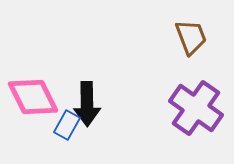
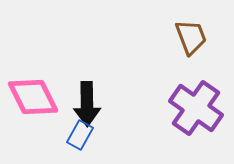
blue rectangle: moved 13 px right, 10 px down
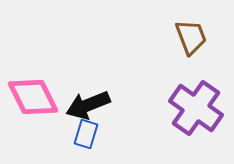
black arrow: moved 1 px right, 1 px down; rotated 69 degrees clockwise
blue rectangle: moved 6 px right, 1 px up; rotated 12 degrees counterclockwise
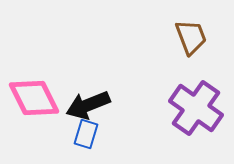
pink diamond: moved 1 px right, 1 px down
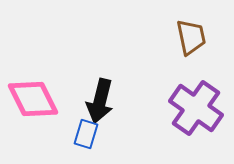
brown trapezoid: rotated 9 degrees clockwise
pink diamond: moved 1 px left, 1 px down
black arrow: moved 12 px right, 4 px up; rotated 54 degrees counterclockwise
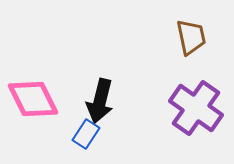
blue rectangle: rotated 16 degrees clockwise
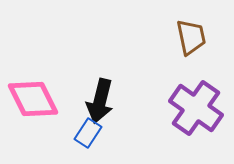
blue rectangle: moved 2 px right, 1 px up
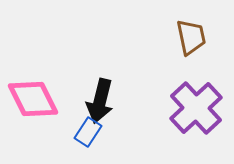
purple cross: rotated 12 degrees clockwise
blue rectangle: moved 1 px up
